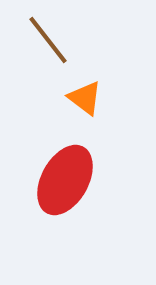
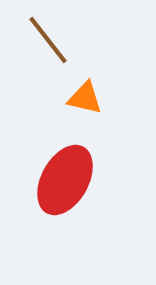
orange triangle: rotated 24 degrees counterclockwise
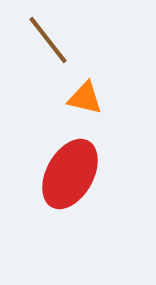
red ellipse: moved 5 px right, 6 px up
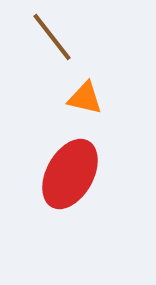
brown line: moved 4 px right, 3 px up
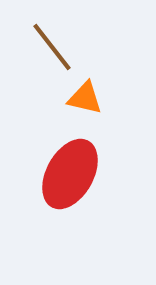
brown line: moved 10 px down
